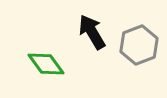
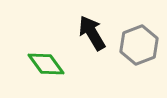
black arrow: moved 1 px down
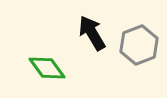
green diamond: moved 1 px right, 4 px down
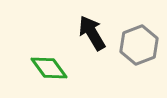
green diamond: moved 2 px right
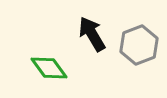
black arrow: moved 1 px down
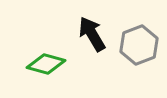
green diamond: moved 3 px left, 4 px up; rotated 39 degrees counterclockwise
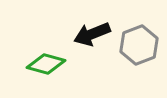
black arrow: rotated 81 degrees counterclockwise
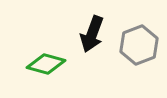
black arrow: rotated 48 degrees counterclockwise
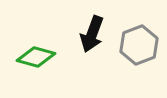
green diamond: moved 10 px left, 7 px up
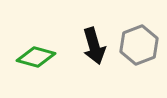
black arrow: moved 2 px right, 12 px down; rotated 36 degrees counterclockwise
